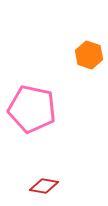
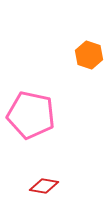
pink pentagon: moved 1 px left, 6 px down
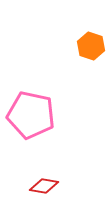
orange hexagon: moved 2 px right, 9 px up
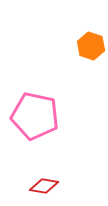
pink pentagon: moved 4 px right, 1 px down
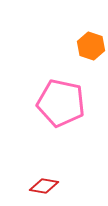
pink pentagon: moved 26 px right, 13 px up
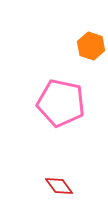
red diamond: moved 15 px right; rotated 44 degrees clockwise
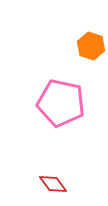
red diamond: moved 6 px left, 2 px up
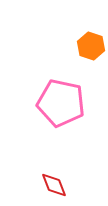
red diamond: moved 1 px right, 1 px down; rotated 16 degrees clockwise
